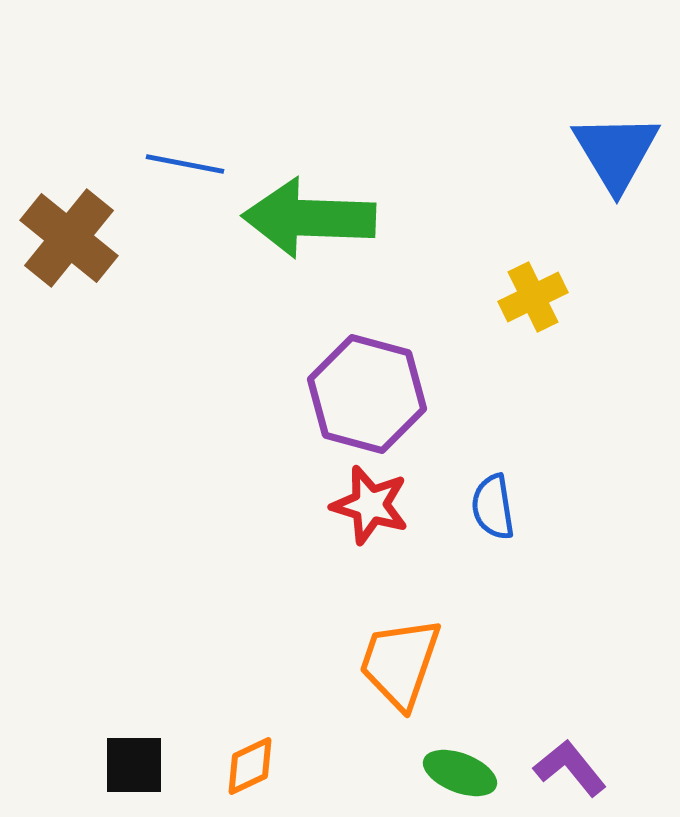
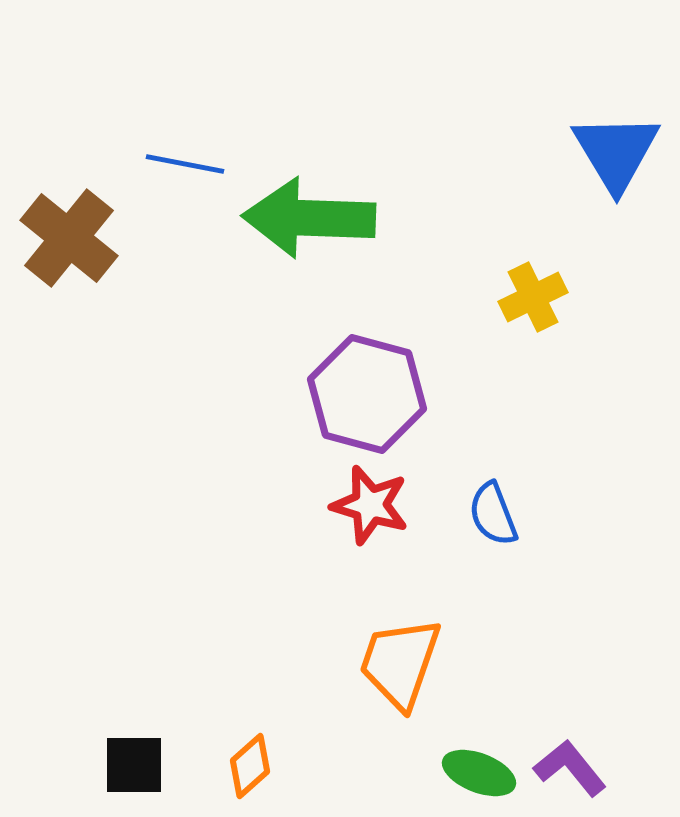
blue semicircle: moved 7 px down; rotated 12 degrees counterclockwise
orange diamond: rotated 16 degrees counterclockwise
green ellipse: moved 19 px right
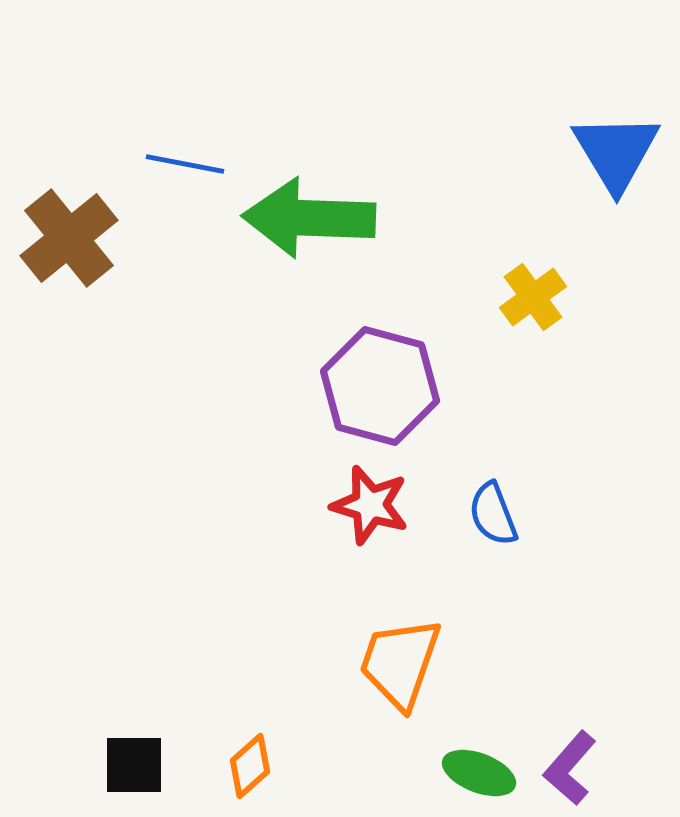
brown cross: rotated 12 degrees clockwise
yellow cross: rotated 10 degrees counterclockwise
purple hexagon: moved 13 px right, 8 px up
purple L-shape: rotated 100 degrees counterclockwise
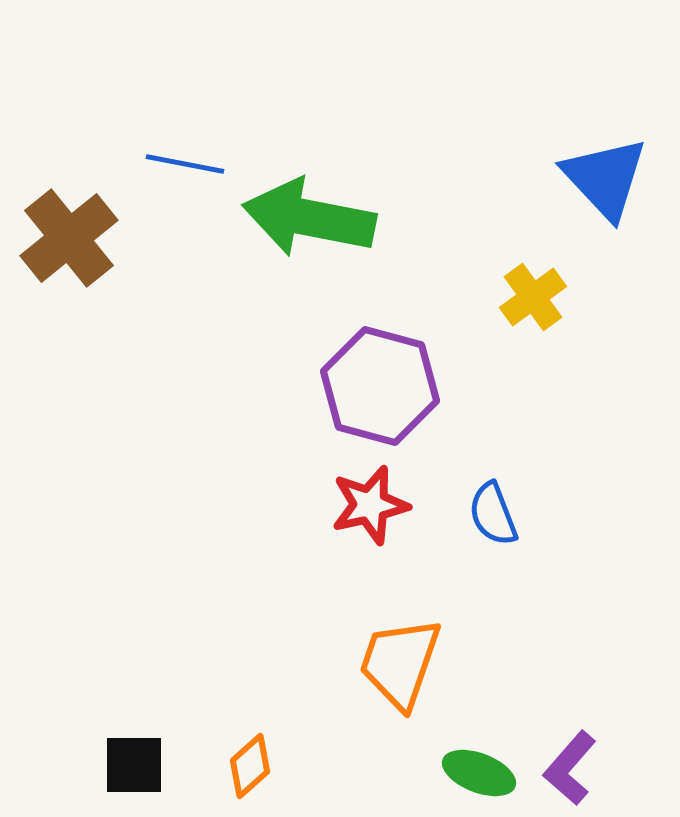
blue triangle: moved 11 px left, 26 px down; rotated 12 degrees counterclockwise
green arrow: rotated 9 degrees clockwise
red star: rotated 30 degrees counterclockwise
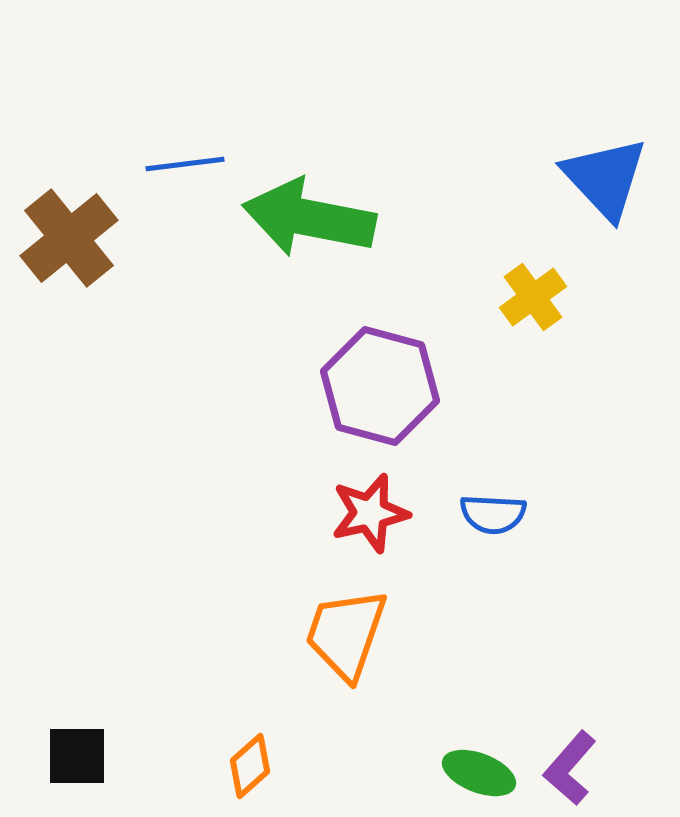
blue line: rotated 18 degrees counterclockwise
red star: moved 8 px down
blue semicircle: rotated 66 degrees counterclockwise
orange trapezoid: moved 54 px left, 29 px up
black square: moved 57 px left, 9 px up
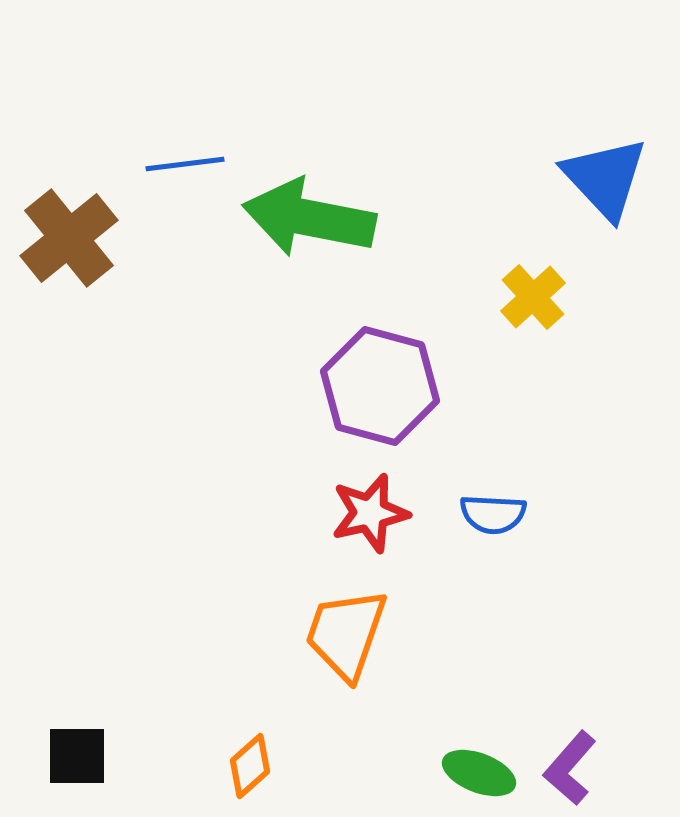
yellow cross: rotated 6 degrees counterclockwise
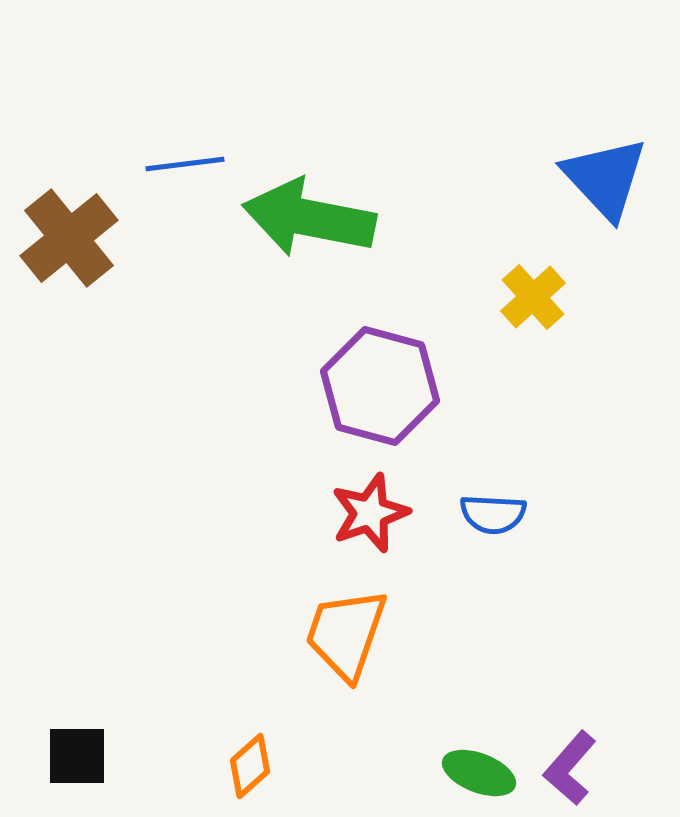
red star: rotated 6 degrees counterclockwise
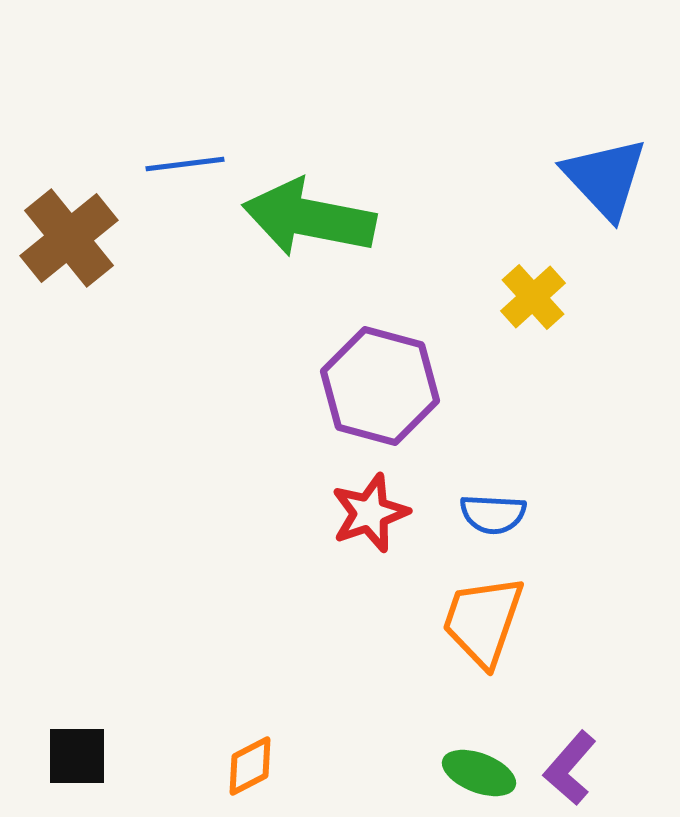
orange trapezoid: moved 137 px right, 13 px up
orange diamond: rotated 14 degrees clockwise
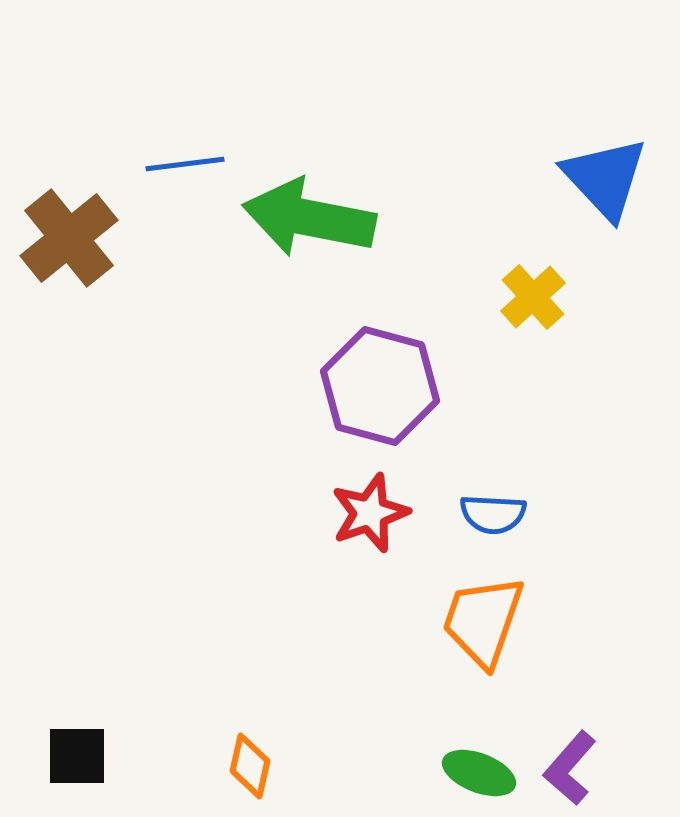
orange diamond: rotated 50 degrees counterclockwise
